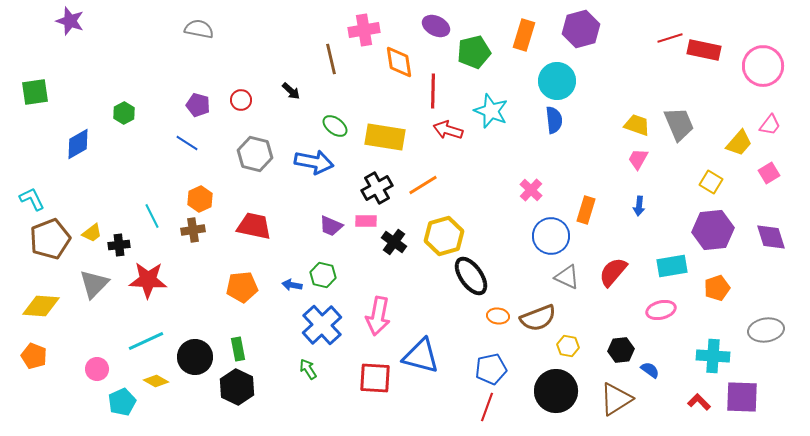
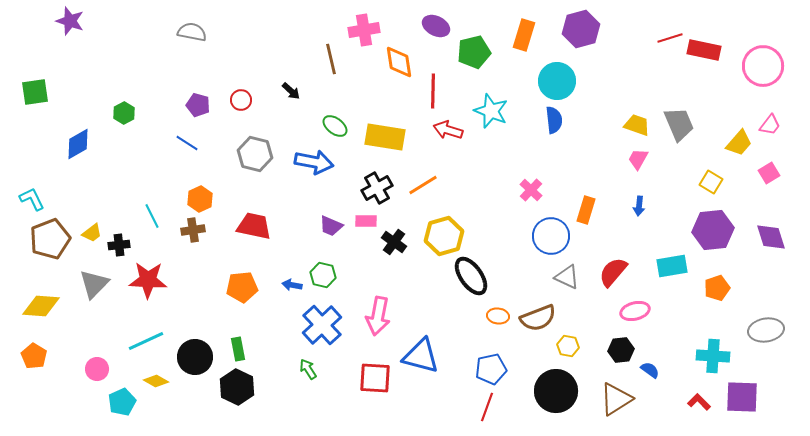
gray semicircle at (199, 29): moved 7 px left, 3 px down
pink ellipse at (661, 310): moved 26 px left, 1 px down
orange pentagon at (34, 356): rotated 10 degrees clockwise
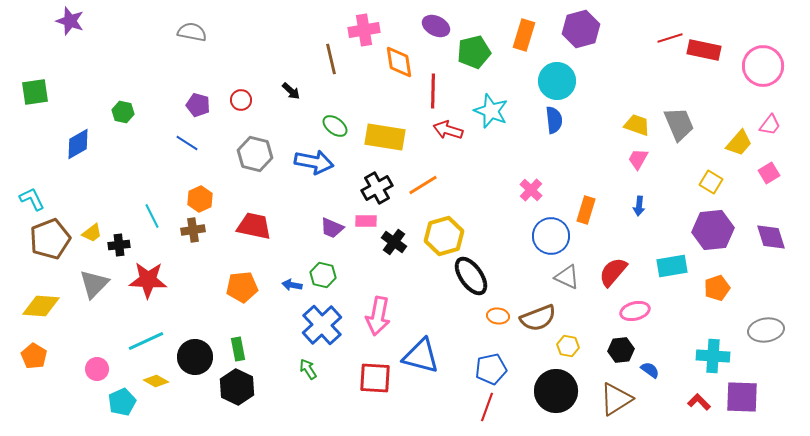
green hexagon at (124, 113): moved 1 px left, 1 px up; rotated 20 degrees counterclockwise
purple trapezoid at (331, 226): moved 1 px right, 2 px down
